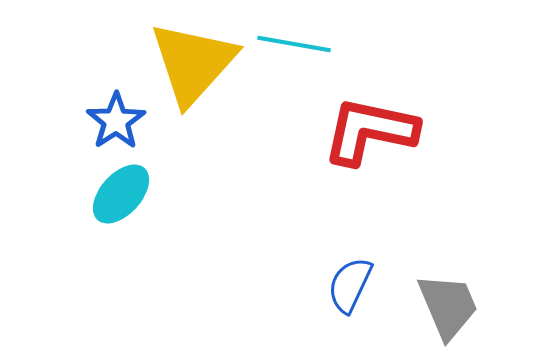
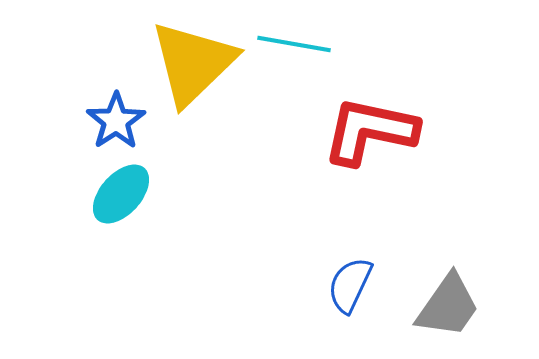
yellow triangle: rotated 4 degrees clockwise
gray trapezoid: rotated 58 degrees clockwise
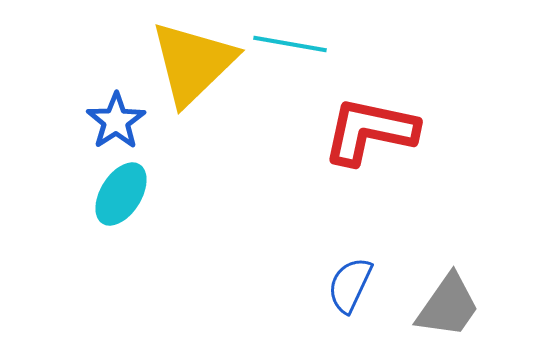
cyan line: moved 4 px left
cyan ellipse: rotated 10 degrees counterclockwise
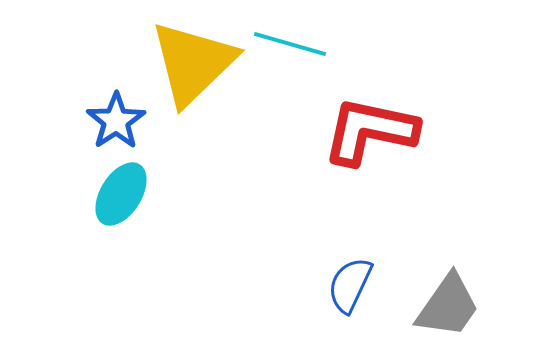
cyan line: rotated 6 degrees clockwise
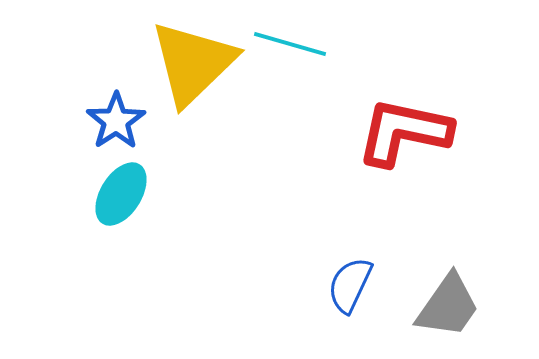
red L-shape: moved 34 px right, 1 px down
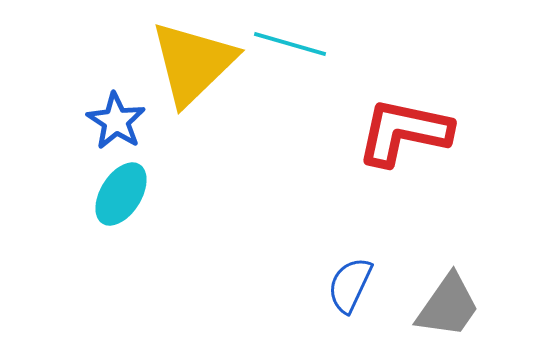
blue star: rotated 6 degrees counterclockwise
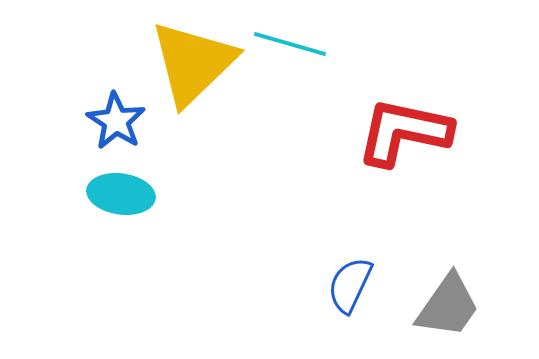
cyan ellipse: rotated 66 degrees clockwise
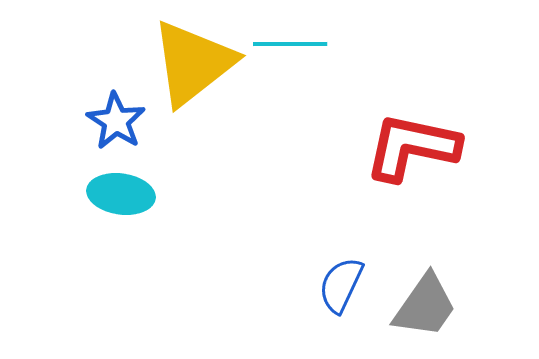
cyan line: rotated 16 degrees counterclockwise
yellow triangle: rotated 6 degrees clockwise
red L-shape: moved 8 px right, 15 px down
blue semicircle: moved 9 px left
gray trapezoid: moved 23 px left
